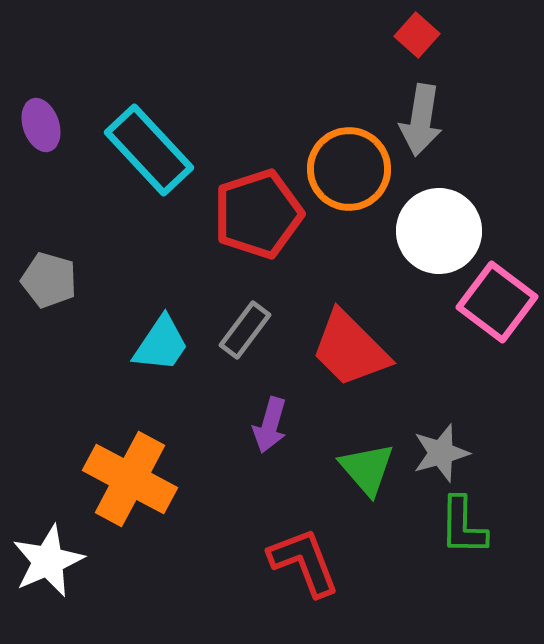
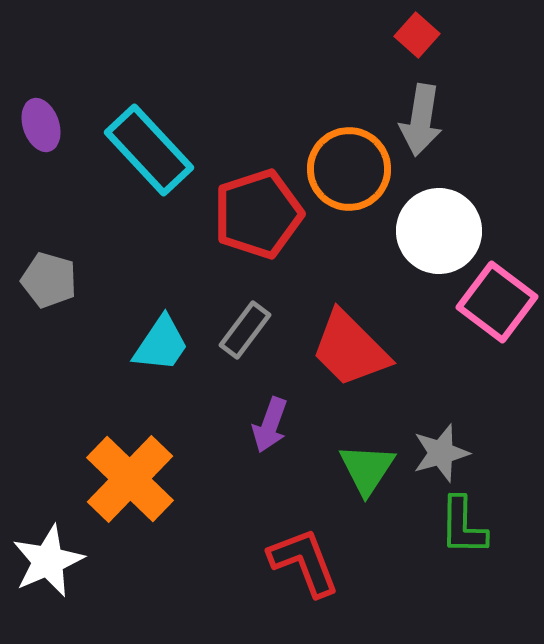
purple arrow: rotated 4 degrees clockwise
green triangle: rotated 14 degrees clockwise
orange cross: rotated 16 degrees clockwise
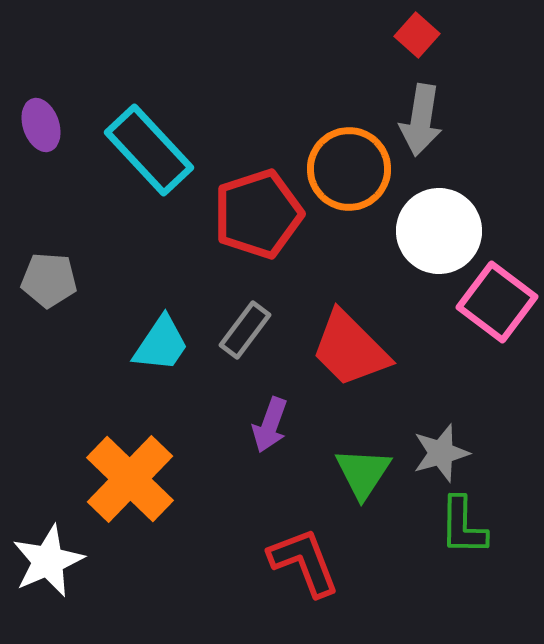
gray pentagon: rotated 12 degrees counterclockwise
green triangle: moved 4 px left, 4 px down
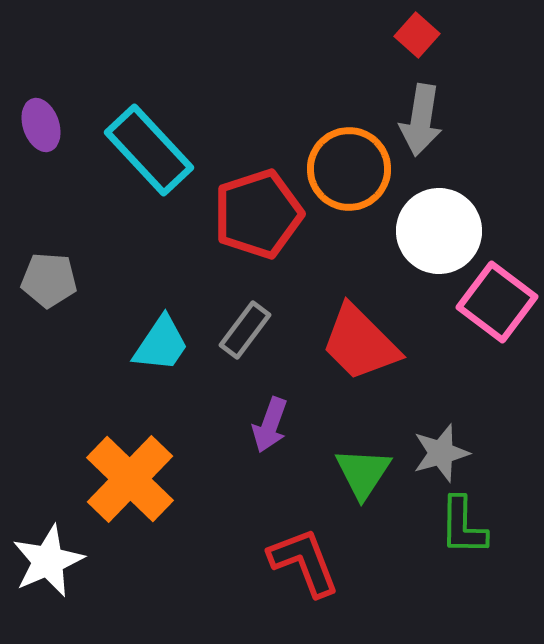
red trapezoid: moved 10 px right, 6 px up
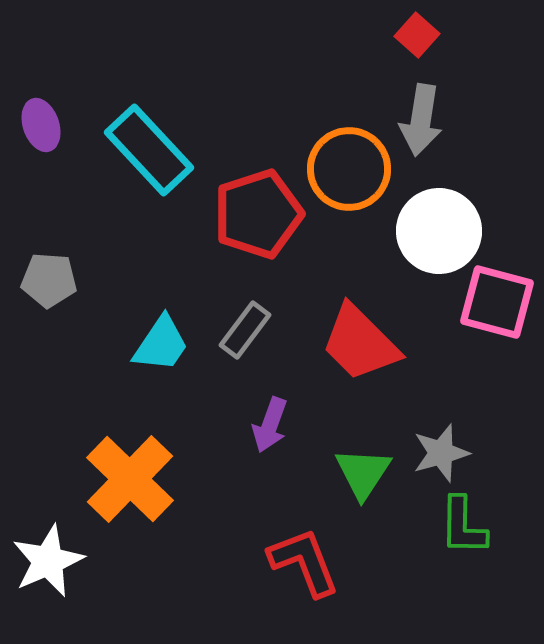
pink square: rotated 22 degrees counterclockwise
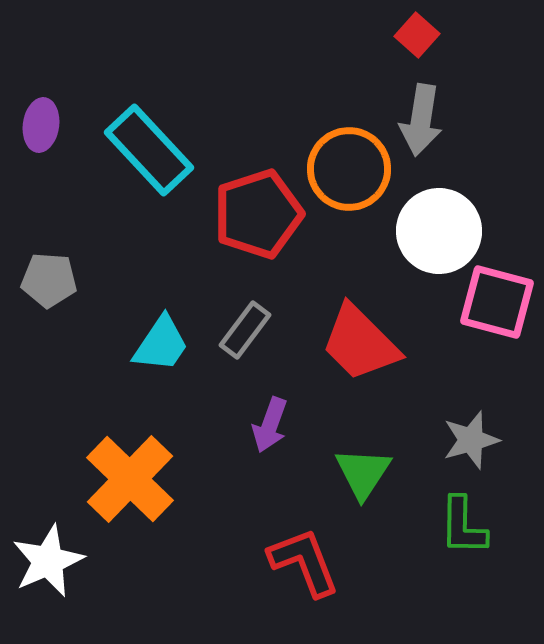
purple ellipse: rotated 27 degrees clockwise
gray star: moved 30 px right, 13 px up
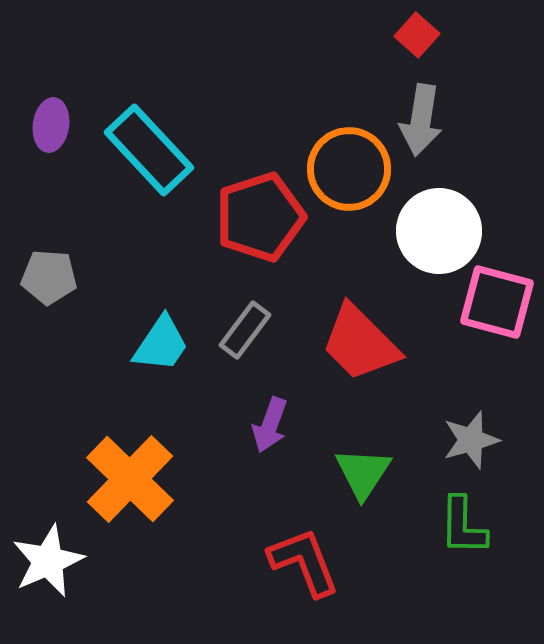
purple ellipse: moved 10 px right
red pentagon: moved 2 px right, 3 px down
gray pentagon: moved 3 px up
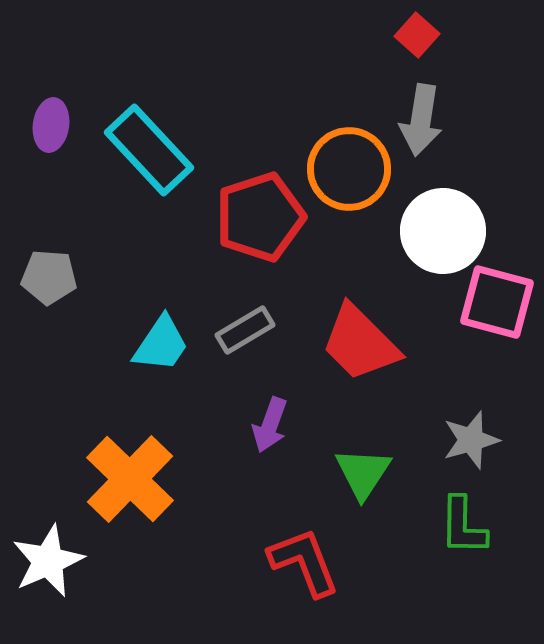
white circle: moved 4 px right
gray rectangle: rotated 22 degrees clockwise
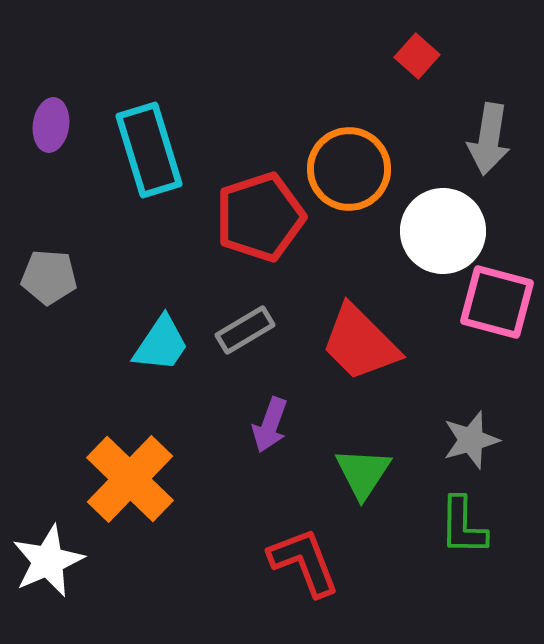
red square: moved 21 px down
gray arrow: moved 68 px right, 19 px down
cyan rectangle: rotated 26 degrees clockwise
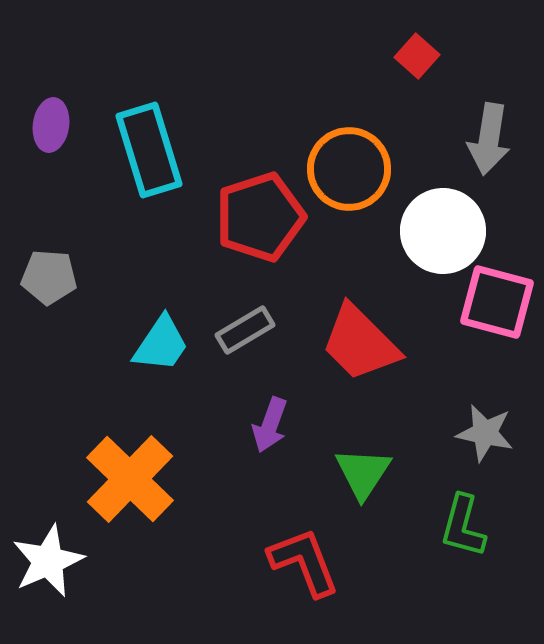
gray star: moved 14 px right, 7 px up; rotated 28 degrees clockwise
green L-shape: rotated 14 degrees clockwise
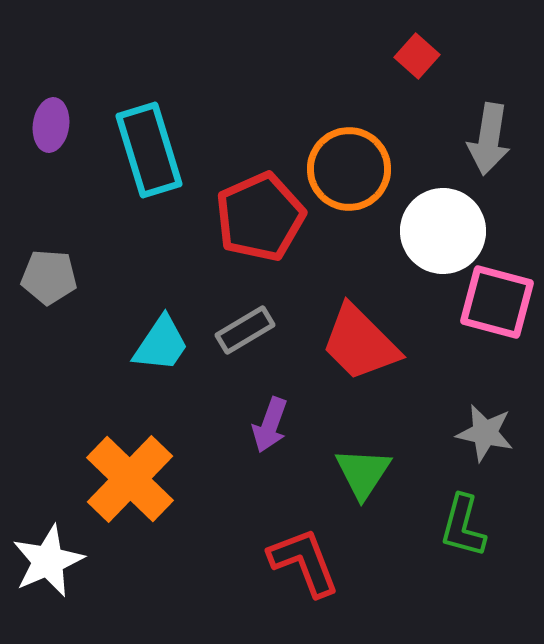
red pentagon: rotated 6 degrees counterclockwise
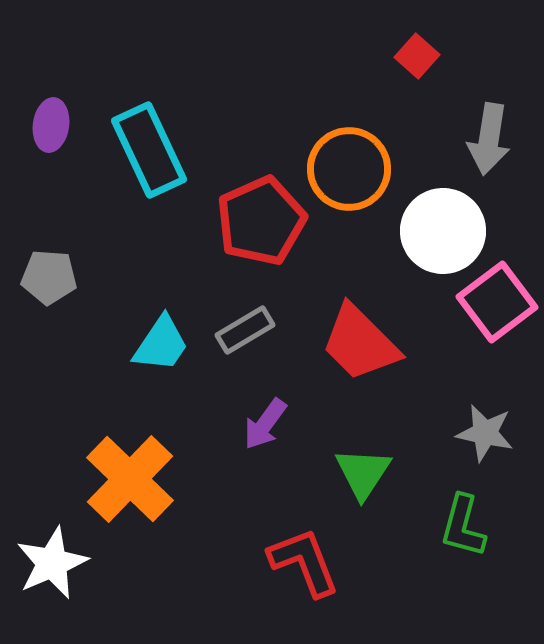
cyan rectangle: rotated 8 degrees counterclockwise
red pentagon: moved 1 px right, 4 px down
pink square: rotated 38 degrees clockwise
purple arrow: moved 5 px left, 1 px up; rotated 16 degrees clockwise
white star: moved 4 px right, 2 px down
